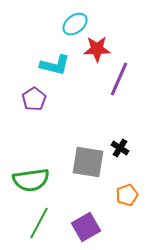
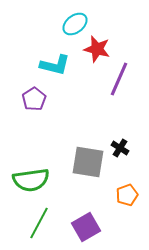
red star: rotated 16 degrees clockwise
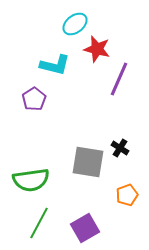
purple square: moved 1 px left, 1 px down
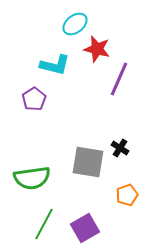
green semicircle: moved 1 px right, 2 px up
green line: moved 5 px right, 1 px down
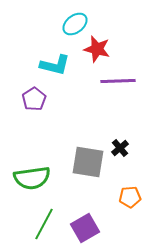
purple line: moved 1 px left, 2 px down; rotated 64 degrees clockwise
black cross: rotated 18 degrees clockwise
orange pentagon: moved 3 px right, 2 px down; rotated 15 degrees clockwise
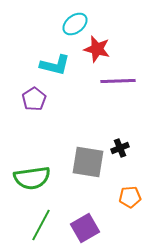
black cross: rotated 18 degrees clockwise
green line: moved 3 px left, 1 px down
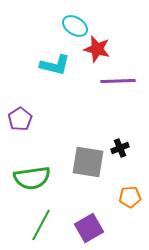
cyan ellipse: moved 2 px down; rotated 70 degrees clockwise
purple pentagon: moved 14 px left, 20 px down
purple square: moved 4 px right
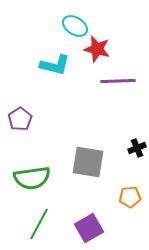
black cross: moved 17 px right
green line: moved 2 px left, 1 px up
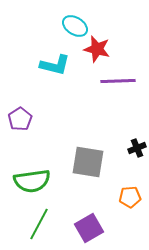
green semicircle: moved 3 px down
